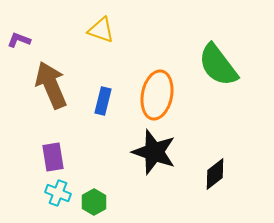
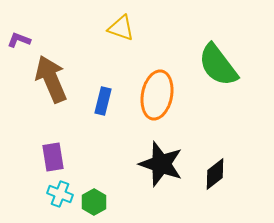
yellow triangle: moved 20 px right, 2 px up
brown arrow: moved 6 px up
black star: moved 7 px right, 12 px down
cyan cross: moved 2 px right, 1 px down
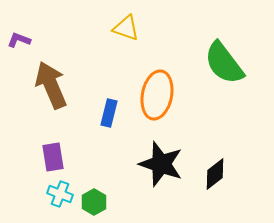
yellow triangle: moved 5 px right
green semicircle: moved 6 px right, 2 px up
brown arrow: moved 6 px down
blue rectangle: moved 6 px right, 12 px down
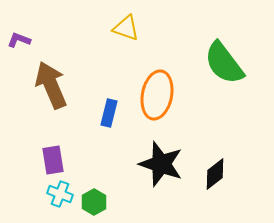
purple rectangle: moved 3 px down
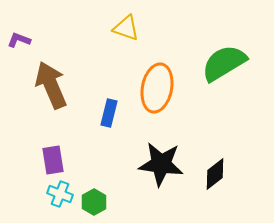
green semicircle: rotated 96 degrees clockwise
orange ellipse: moved 7 px up
black star: rotated 12 degrees counterclockwise
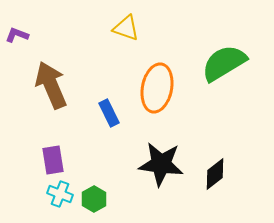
purple L-shape: moved 2 px left, 5 px up
blue rectangle: rotated 40 degrees counterclockwise
green hexagon: moved 3 px up
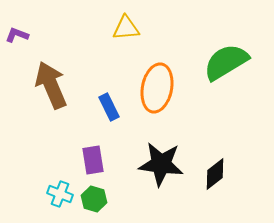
yellow triangle: rotated 24 degrees counterclockwise
green semicircle: moved 2 px right, 1 px up
blue rectangle: moved 6 px up
purple rectangle: moved 40 px right
green hexagon: rotated 15 degrees counterclockwise
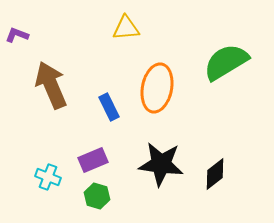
purple rectangle: rotated 76 degrees clockwise
cyan cross: moved 12 px left, 17 px up
green hexagon: moved 3 px right, 3 px up
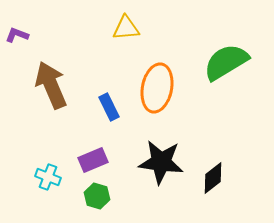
black star: moved 2 px up
black diamond: moved 2 px left, 4 px down
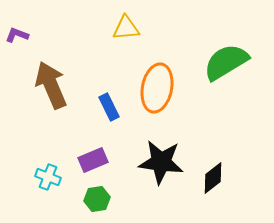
green hexagon: moved 3 px down; rotated 25 degrees counterclockwise
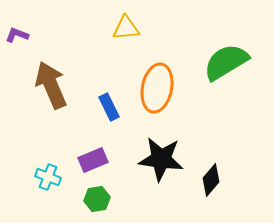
black star: moved 3 px up
black diamond: moved 2 px left, 2 px down; rotated 12 degrees counterclockwise
